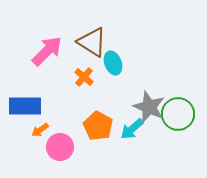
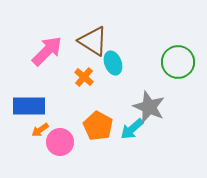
brown triangle: moved 1 px right, 1 px up
blue rectangle: moved 4 px right
green circle: moved 52 px up
pink circle: moved 5 px up
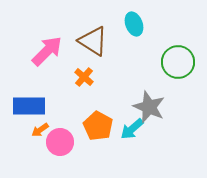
cyan ellipse: moved 21 px right, 39 px up
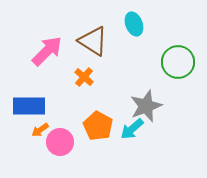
gray star: moved 3 px left, 1 px up; rotated 28 degrees clockwise
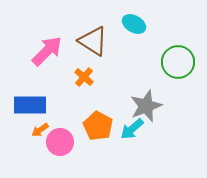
cyan ellipse: rotated 40 degrees counterclockwise
blue rectangle: moved 1 px right, 1 px up
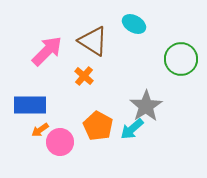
green circle: moved 3 px right, 3 px up
orange cross: moved 1 px up
gray star: rotated 12 degrees counterclockwise
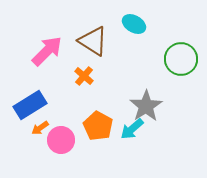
blue rectangle: rotated 32 degrees counterclockwise
orange arrow: moved 2 px up
pink circle: moved 1 px right, 2 px up
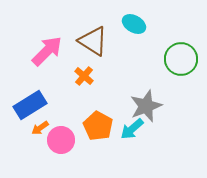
gray star: rotated 12 degrees clockwise
